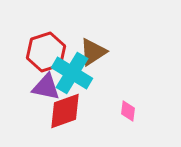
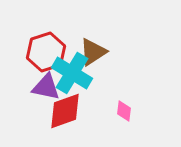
pink diamond: moved 4 px left
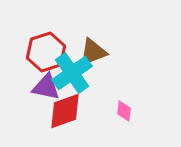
brown triangle: rotated 12 degrees clockwise
cyan cross: rotated 24 degrees clockwise
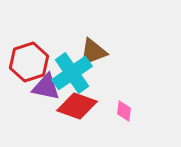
red hexagon: moved 17 px left, 10 px down
red diamond: moved 12 px right, 5 px up; rotated 39 degrees clockwise
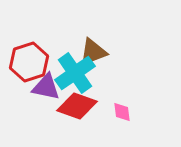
cyan cross: moved 3 px right
pink diamond: moved 2 px left, 1 px down; rotated 15 degrees counterclockwise
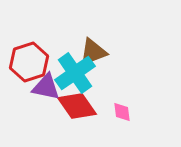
red diamond: rotated 36 degrees clockwise
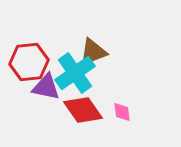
red hexagon: rotated 12 degrees clockwise
red diamond: moved 6 px right, 4 px down
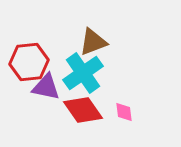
brown triangle: moved 10 px up
cyan cross: moved 8 px right
pink diamond: moved 2 px right
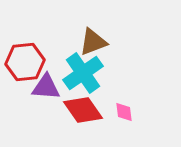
red hexagon: moved 4 px left
purple triangle: rotated 8 degrees counterclockwise
